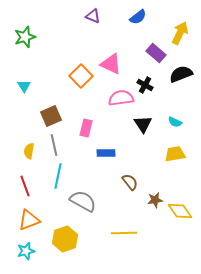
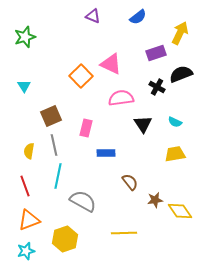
purple rectangle: rotated 60 degrees counterclockwise
black cross: moved 12 px right, 2 px down
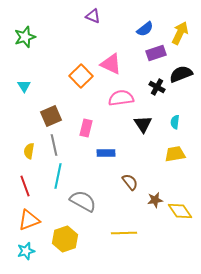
blue semicircle: moved 7 px right, 12 px down
cyan semicircle: rotated 72 degrees clockwise
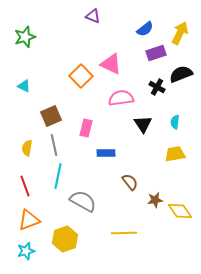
cyan triangle: rotated 32 degrees counterclockwise
yellow semicircle: moved 2 px left, 3 px up
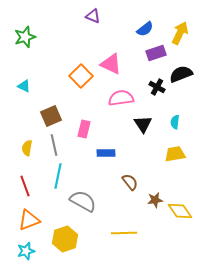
pink rectangle: moved 2 px left, 1 px down
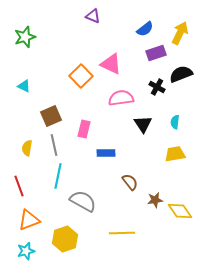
red line: moved 6 px left
yellow line: moved 2 px left
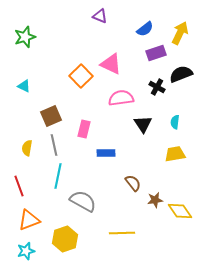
purple triangle: moved 7 px right
brown semicircle: moved 3 px right, 1 px down
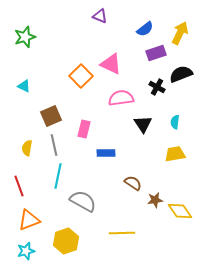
brown semicircle: rotated 18 degrees counterclockwise
yellow hexagon: moved 1 px right, 2 px down
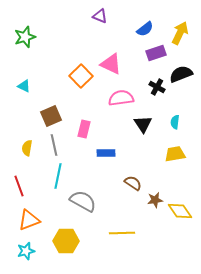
yellow hexagon: rotated 20 degrees clockwise
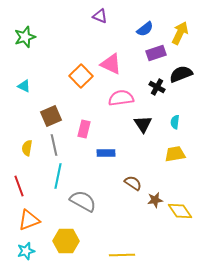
yellow line: moved 22 px down
